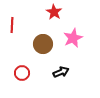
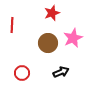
red star: moved 2 px left, 1 px down; rotated 21 degrees clockwise
brown circle: moved 5 px right, 1 px up
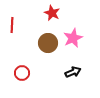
red star: rotated 28 degrees counterclockwise
black arrow: moved 12 px right
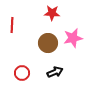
red star: rotated 21 degrees counterclockwise
pink star: rotated 12 degrees clockwise
black arrow: moved 18 px left
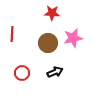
red line: moved 9 px down
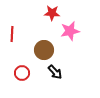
pink star: moved 3 px left, 7 px up
brown circle: moved 4 px left, 7 px down
black arrow: rotated 70 degrees clockwise
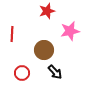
red star: moved 5 px left, 2 px up; rotated 21 degrees counterclockwise
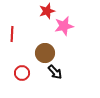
pink star: moved 6 px left, 5 px up
brown circle: moved 1 px right, 3 px down
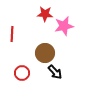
red star: moved 2 px left, 3 px down; rotated 21 degrees clockwise
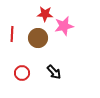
brown circle: moved 7 px left, 15 px up
black arrow: moved 1 px left
